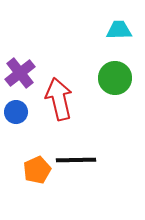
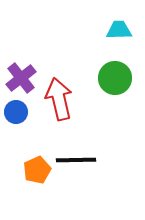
purple cross: moved 1 px right, 5 px down
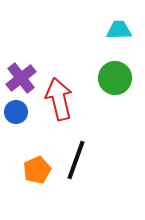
black line: rotated 69 degrees counterclockwise
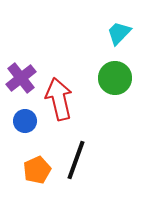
cyan trapezoid: moved 3 px down; rotated 44 degrees counterclockwise
blue circle: moved 9 px right, 9 px down
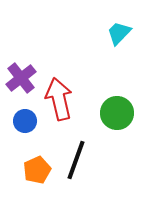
green circle: moved 2 px right, 35 px down
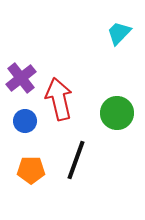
orange pentagon: moved 6 px left; rotated 24 degrees clockwise
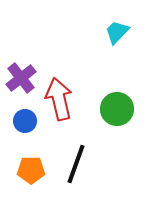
cyan trapezoid: moved 2 px left, 1 px up
green circle: moved 4 px up
black line: moved 4 px down
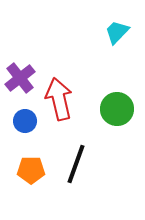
purple cross: moved 1 px left
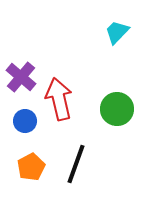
purple cross: moved 1 px right, 1 px up; rotated 12 degrees counterclockwise
orange pentagon: moved 3 px up; rotated 28 degrees counterclockwise
